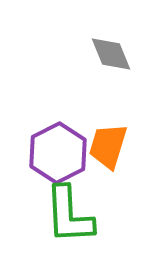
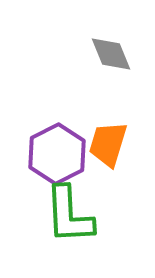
orange trapezoid: moved 2 px up
purple hexagon: moved 1 px left, 1 px down
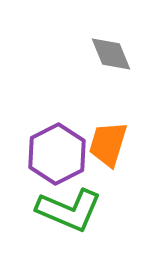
green L-shape: moved 5 px up; rotated 64 degrees counterclockwise
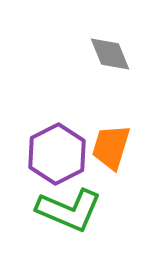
gray diamond: moved 1 px left
orange trapezoid: moved 3 px right, 3 px down
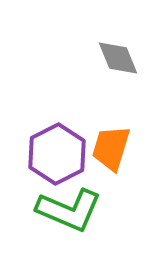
gray diamond: moved 8 px right, 4 px down
orange trapezoid: moved 1 px down
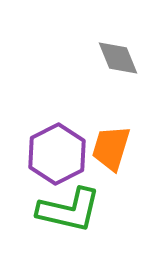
green L-shape: rotated 10 degrees counterclockwise
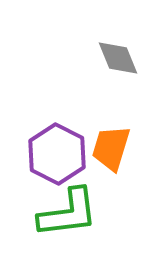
purple hexagon: rotated 6 degrees counterclockwise
green L-shape: moved 1 px left, 3 px down; rotated 20 degrees counterclockwise
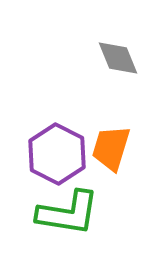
green L-shape: rotated 16 degrees clockwise
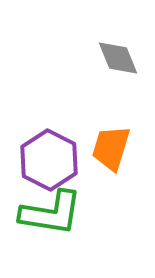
purple hexagon: moved 8 px left, 6 px down
green L-shape: moved 17 px left
